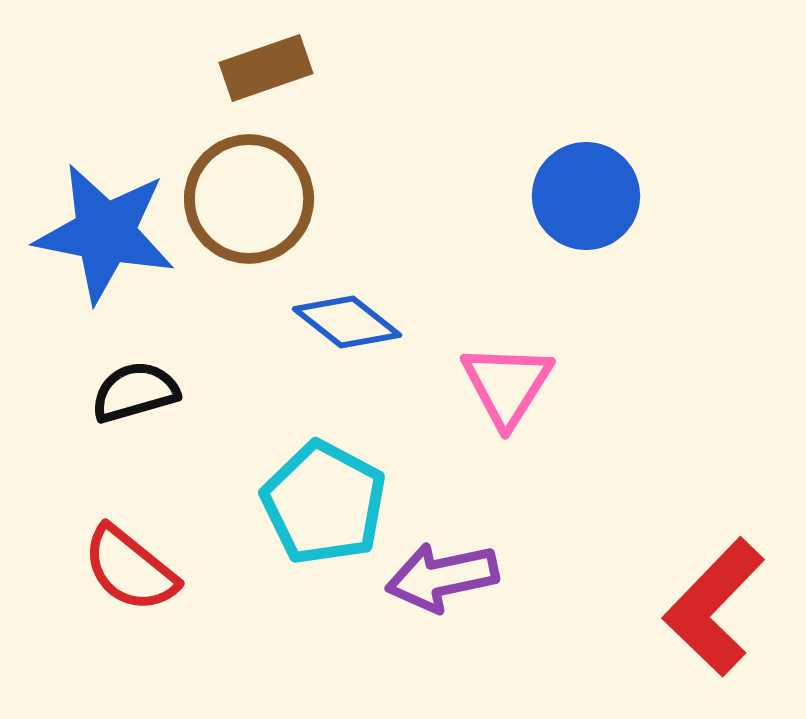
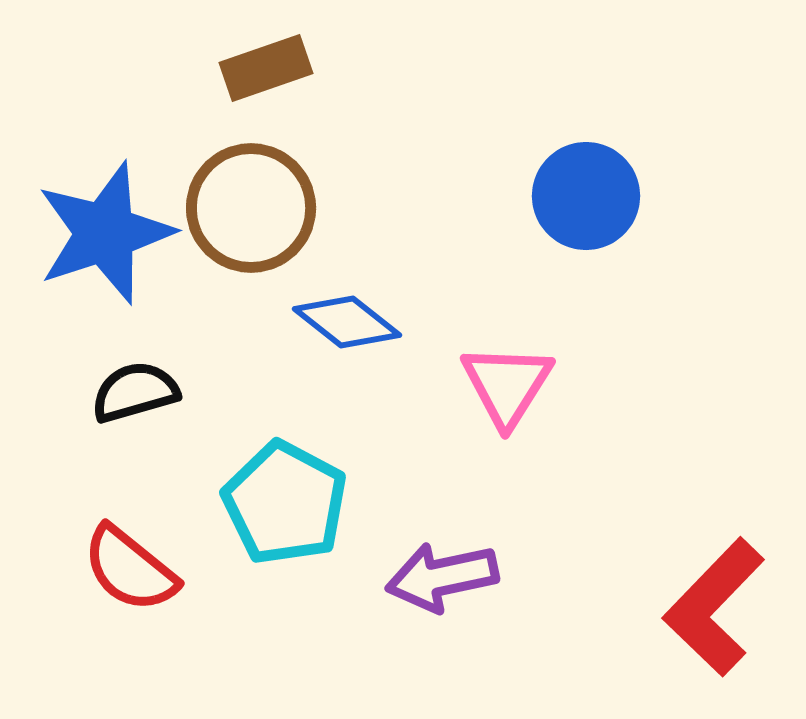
brown circle: moved 2 px right, 9 px down
blue star: rotated 29 degrees counterclockwise
cyan pentagon: moved 39 px left
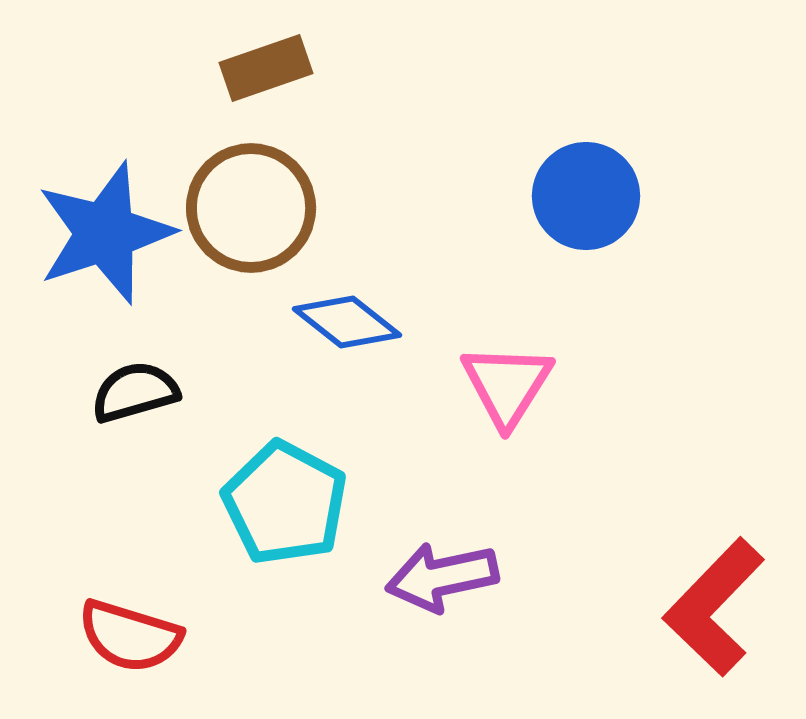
red semicircle: moved 67 px down; rotated 22 degrees counterclockwise
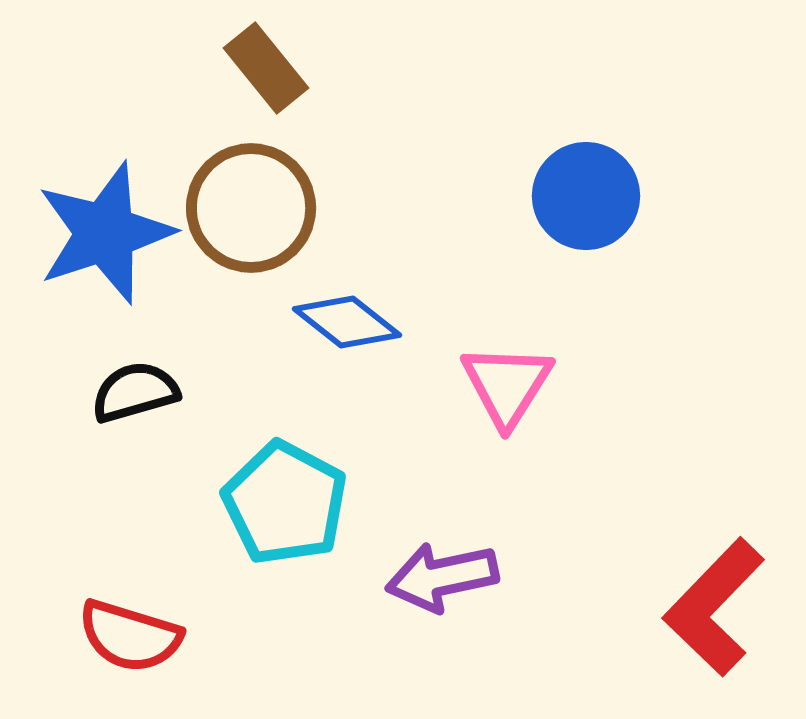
brown rectangle: rotated 70 degrees clockwise
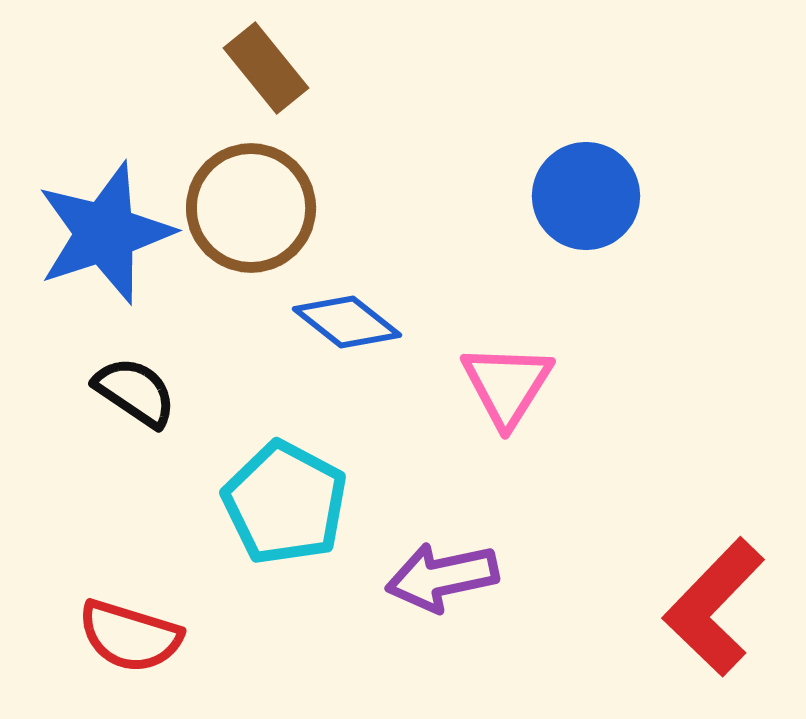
black semicircle: rotated 50 degrees clockwise
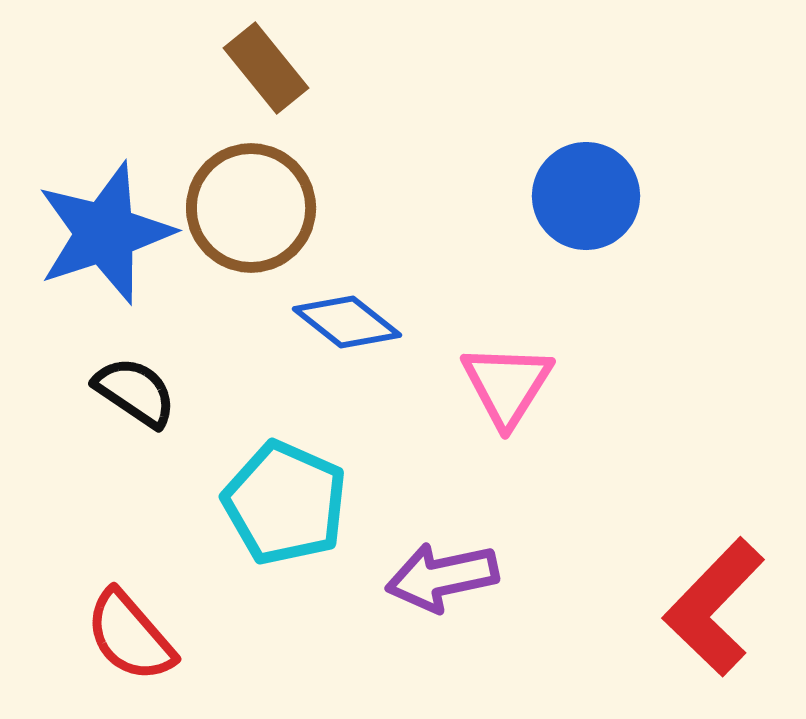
cyan pentagon: rotated 4 degrees counterclockwise
red semicircle: rotated 32 degrees clockwise
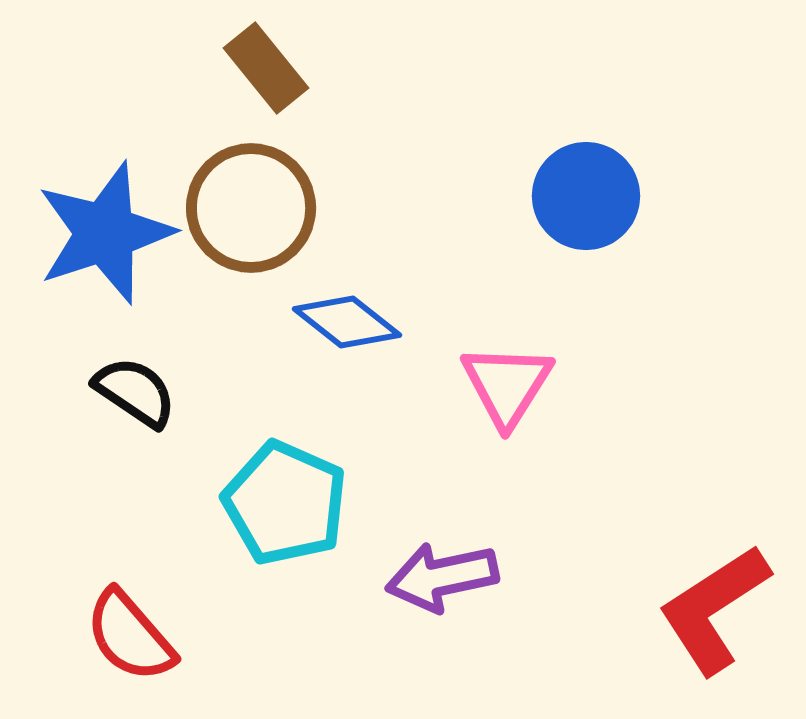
red L-shape: moved 2 px down; rotated 13 degrees clockwise
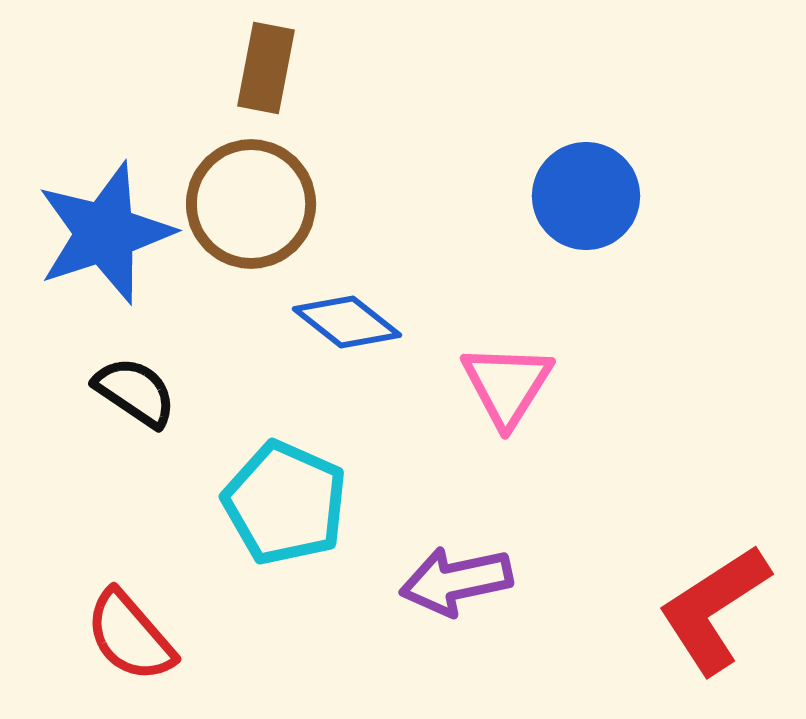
brown rectangle: rotated 50 degrees clockwise
brown circle: moved 4 px up
purple arrow: moved 14 px right, 4 px down
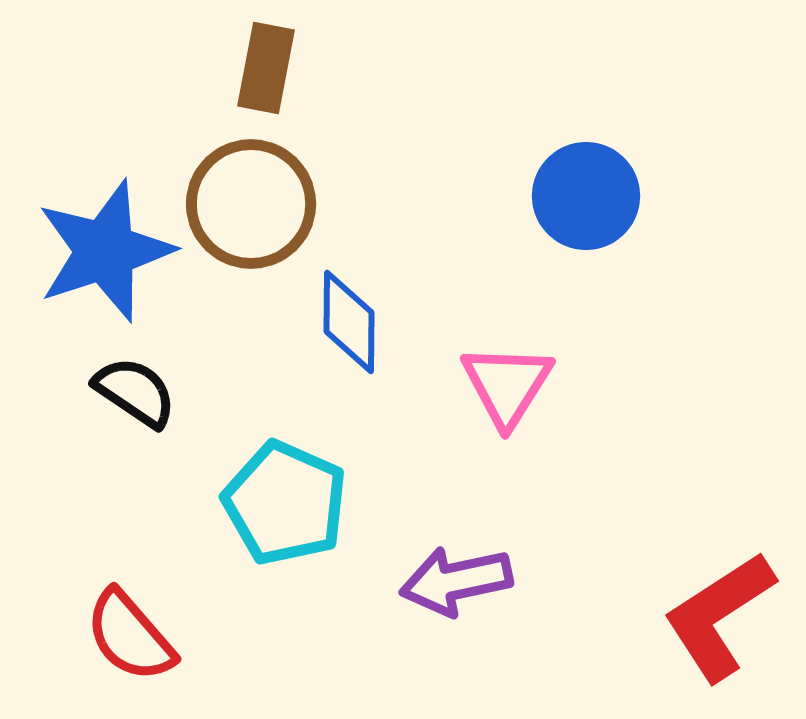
blue star: moved 18 px down
blue diamond: moved 2 px right; rotated 52 degrees clockwise
red L-shape: moved 5 px right, 7 px down
